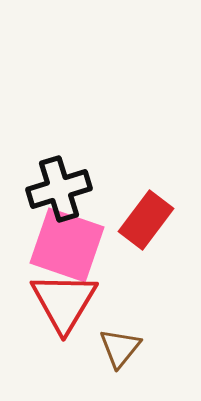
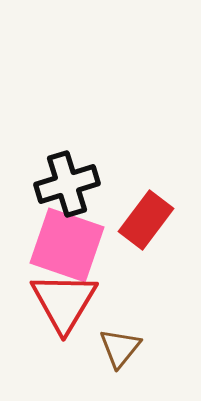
black cross: moved 8 px right, 5 px up
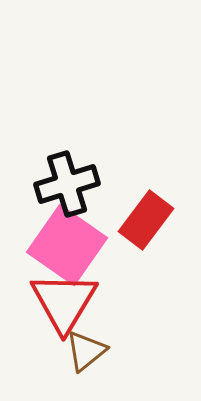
pink square: rotated 16 degrees clockwise
brown triangle: moved 34 px left, 3 px down; rotated 12 degrees clockwise
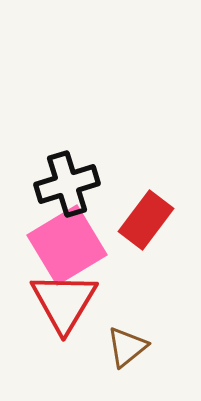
pink square: rotated 24 degrees clockwise
brown triangle: moved 41 px right, 4 px up
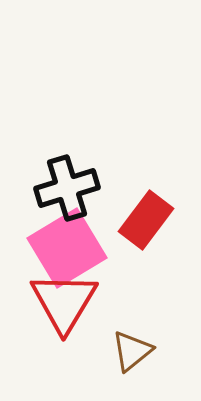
black cross: moved 4 px down
pink square: moved 3 px down
brown triangle: moved 5 px right, 4 px down
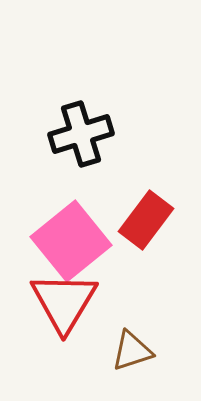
black cross: moved 14 px right, 54 px up
pink square: moved 4 px right, 7 px up; rotated 8 degrees counterclockwise
brown triangle: rotated 21 degrees clockwise
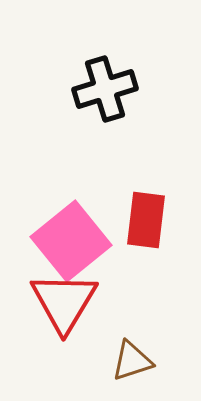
black cross: moved 24 px right, 45 px up
red rectangle: rotated 30 degrees counterclockwise
brown triangle: moved 10 px down
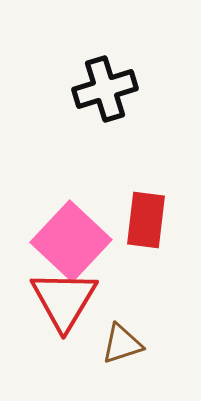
pink square: rotated 8 degrees counterclockwise
red triangle: moved 2 px up
brown triangle: moved 10 px left, 17 px up
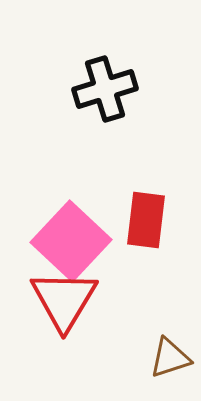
brown triangle: moved 48 px right, 14 px down
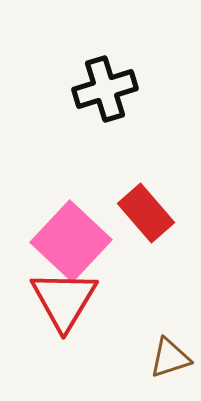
red rectangle: moved 7 px up; rotated 48 degrees counterclockwise
